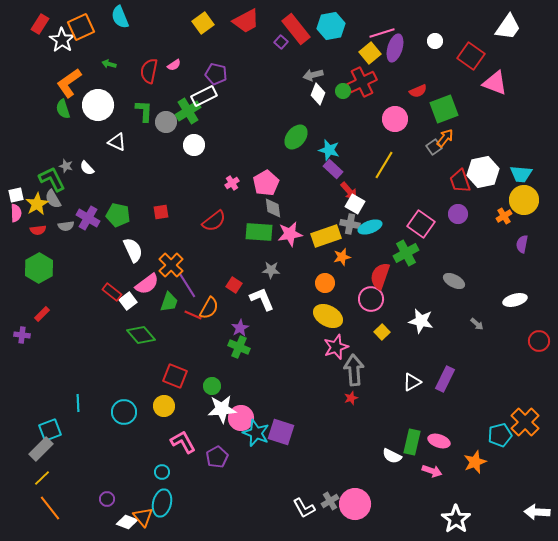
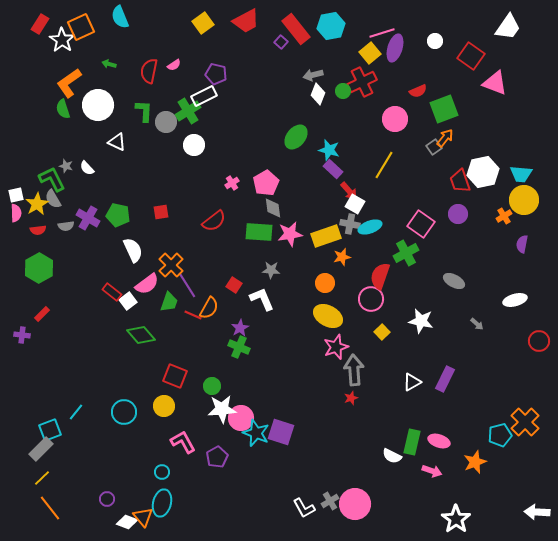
cyan line at (78, 403): moved 2 px left, 9 px down; rotated 42 degrees clockwise
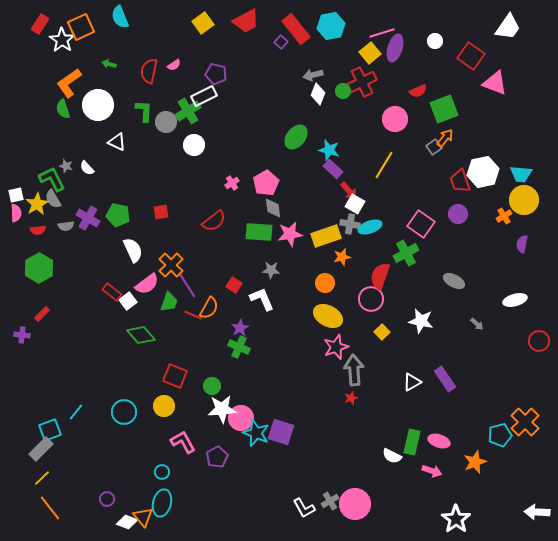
purple rectangle at (445, 379): rotated 60 degrees counterclockwise
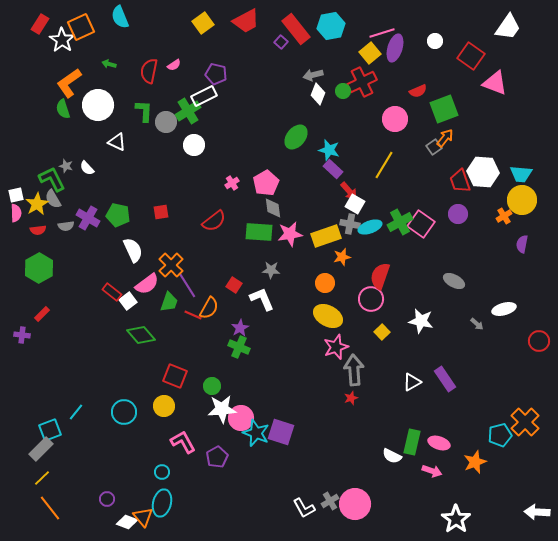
white hexagon at (483, 172): rotated 16 degrees clockwise
yellow circle at (524, 200): moved 2 px left
green cross at (406, 253): moved 6 px left, 31 px up
white ellipse at (515, 300): moved 11 px left, 9 px down
pink ellipse at (439, 441): moved 2 px down
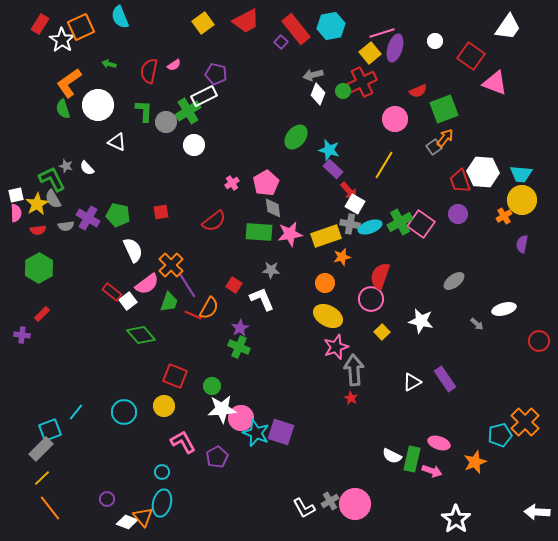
gray ellipse at (454, 281): rotated 65 degrees counterclockwise
red star at (351, 398): rotated 24 degrees counterclockwise
green rectangle at (412, 442): moved 17 px down
